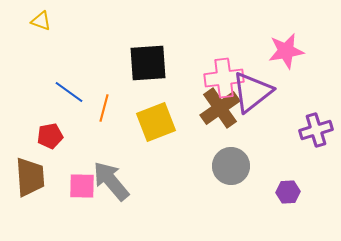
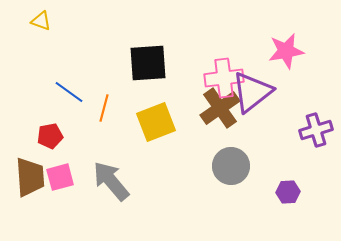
pink square: moved 22 px left, 9 px up; rotated 16 degrees counterclockwise
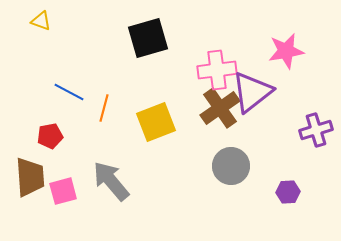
black square: moved 25 px up; rotated 12 degrees counterclockwise
pink cross: moved 7 px left, 8 px up
blue line: rotated 8 degrees counterclockwise
pink square: moved 3 px right, 14 px down
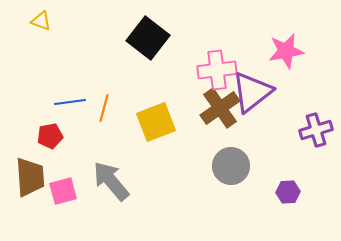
black square: rotated 36 degrees counterclockwise
blue line: moved 1 px right, 10 px down; rotated 36 degrees counterclockwise
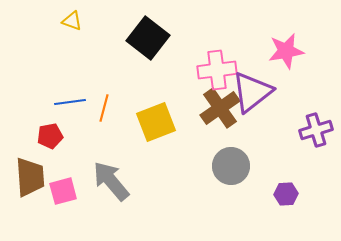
yellow triangle: moved 31 px right
purple hexagon: moved 2 px left, 2 px down
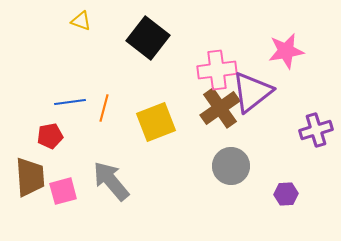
yellow triangle: moved 9 px right
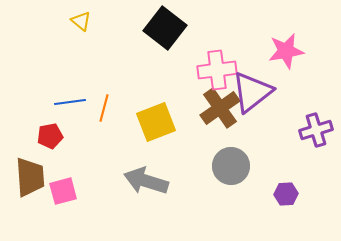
yellow triangle: rotated 20 degrees clockwise
black square: moved 17 px right, 10 px up
gray arrow: moved 35 px right; rotated 33 degrees counterclockwise
